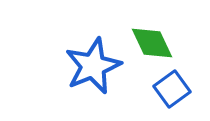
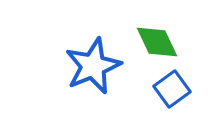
green diamond: moved 5 px right, 1 px up
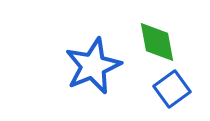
green diamond: rotated 15 degrees clockwise
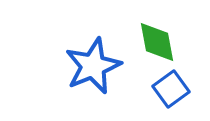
blue square: moved 1 px left
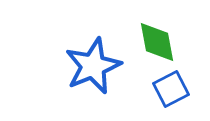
blue square: rotated 9 degrees clockwise
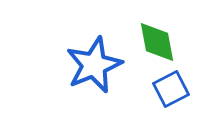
blue star: moved 1 px right, 1 px up
